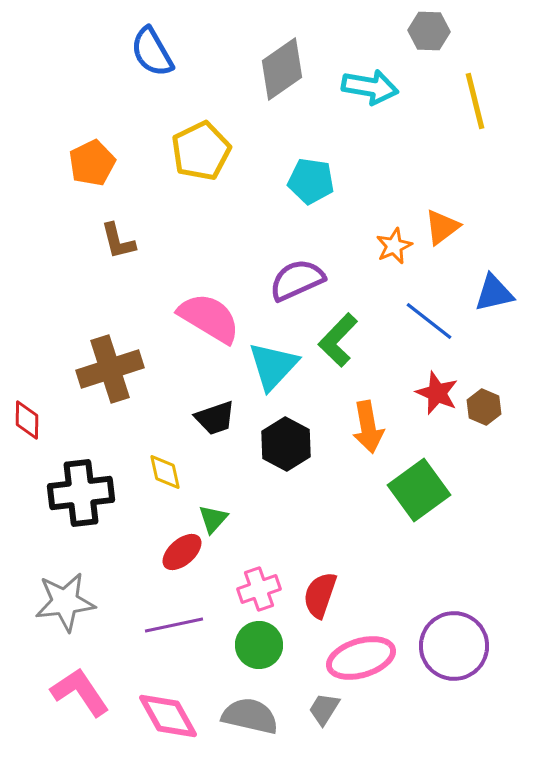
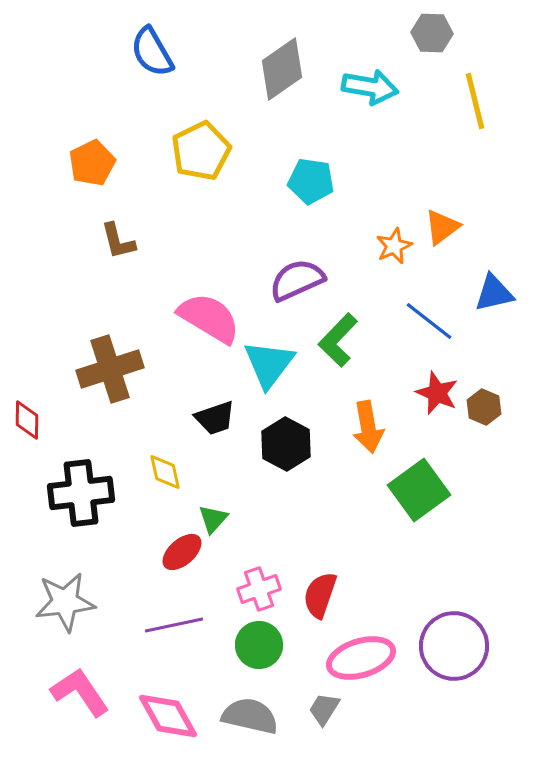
gray hexagon: moved 3 px right, 2 px down
cyan triangle: moved 4 px left, 2 px up; rotated 6 degrees counterclockwise
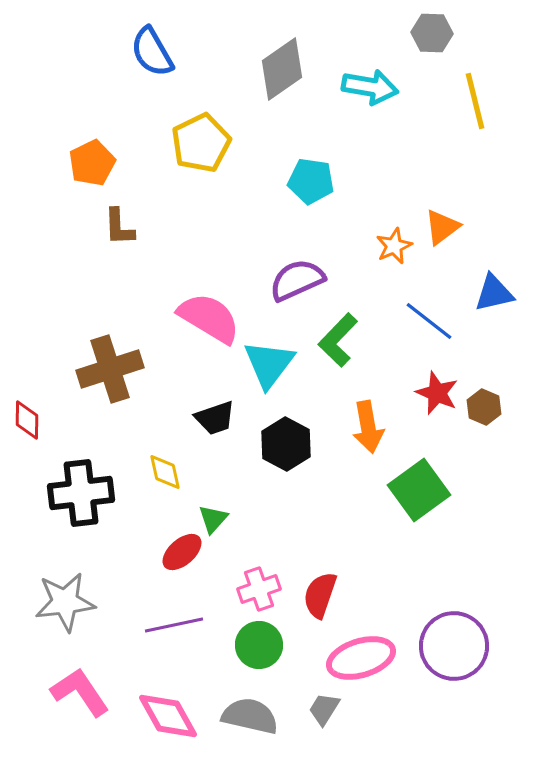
yellow pentagon: moved 8 px up
brown L-shape: moved 1 px right, 14 px up; rotated 12 degrees clockwise
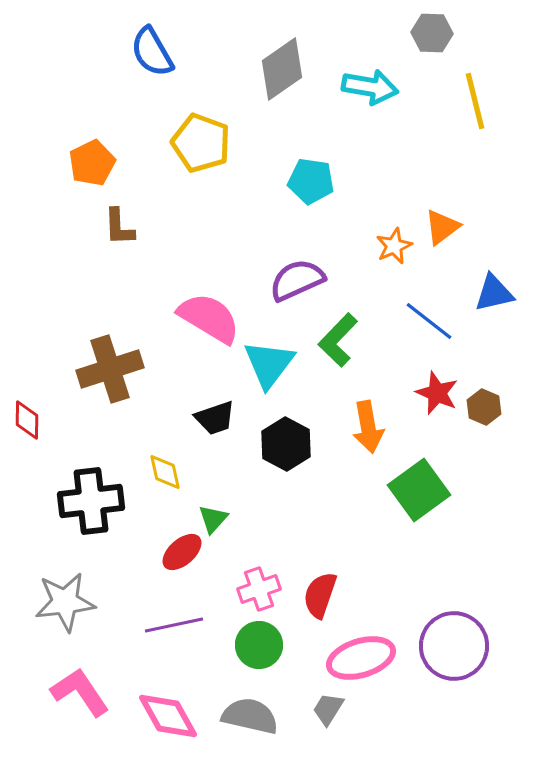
yellow pentagon: rotated 26 degrees counterclockwise
black cross: moved 10 px right, 8 px down
gray trapezoid: moved 4 px right
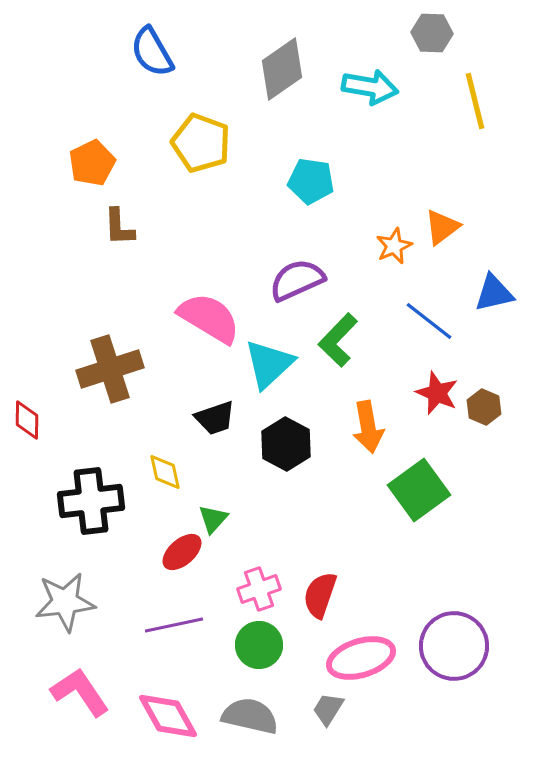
cyan triangle: rotated 10 degrees clockwise
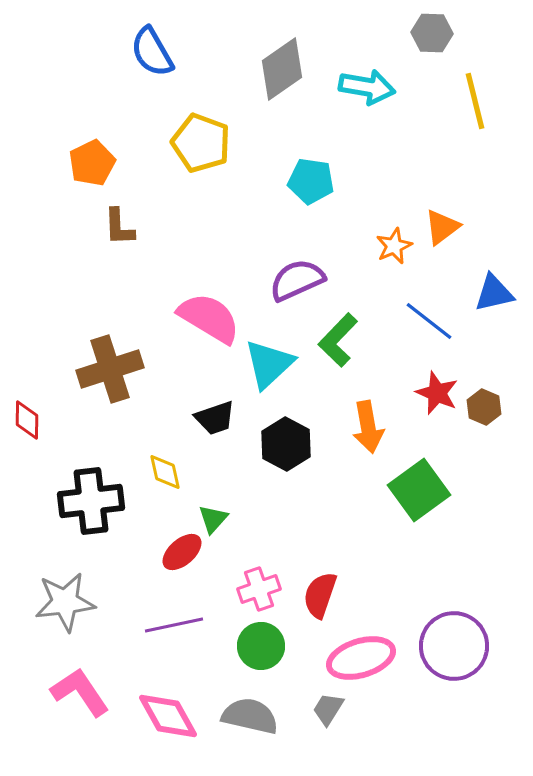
cyan arrow: moved 3 px left
green circle: moved 2 px right, 1 px down
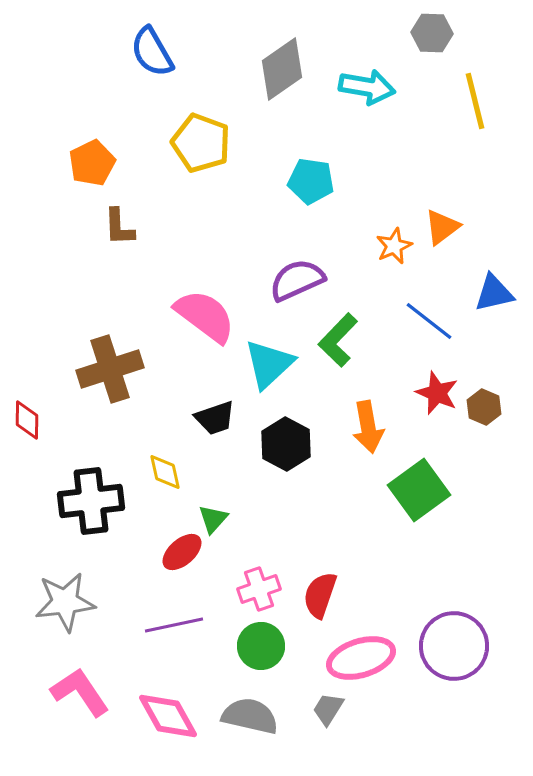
pink semicircle: moved 4 px left, 2 px up; rotated 6 degrees clockwise
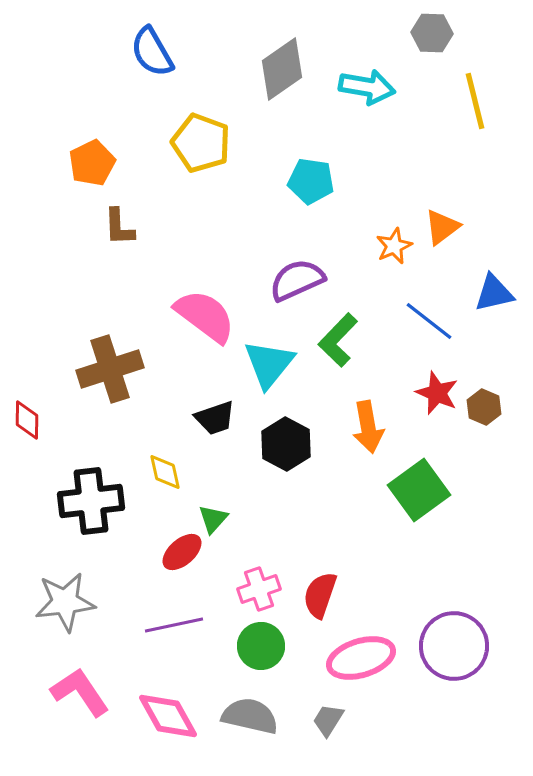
cyan triangle: rotated 8 degrees counterclockwise
gray trapezoid: moved 11 px down
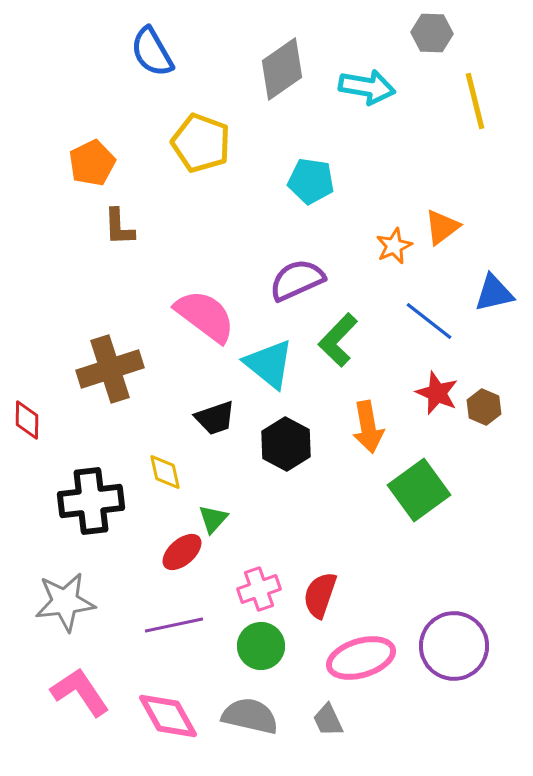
cyan triangle: rotated 30 degrees counterclockwise
gray trapezoid: rotated 57 degrees counterclockwise
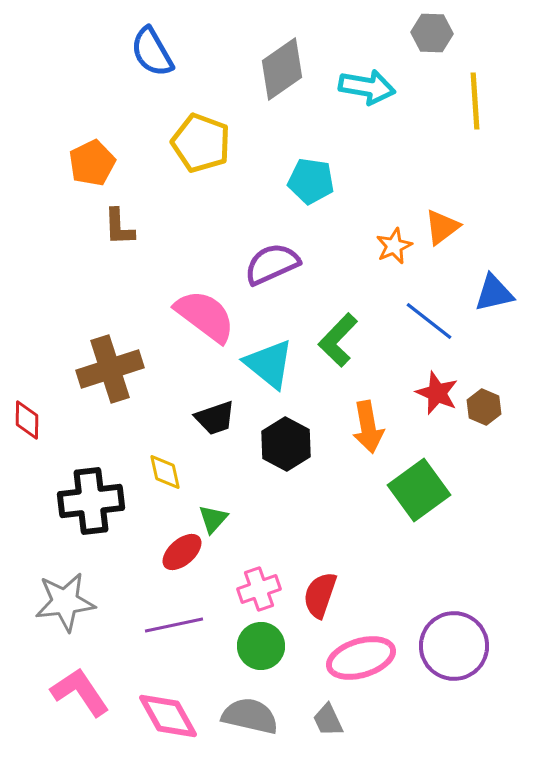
yellow line: rotated 10 degrees clockwise
purple semicircle: moved 25 px left, 16 px up
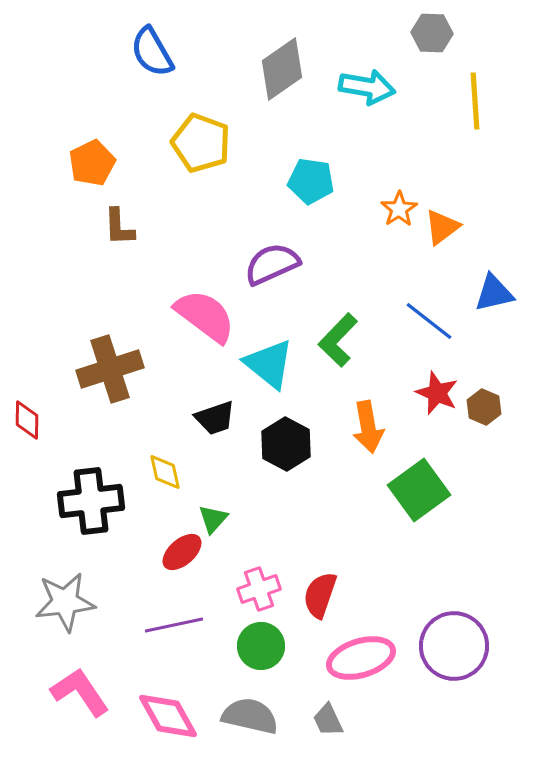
orange star: moved 5 px right, 37 px up; rotated 9 degrees counterclockwise
